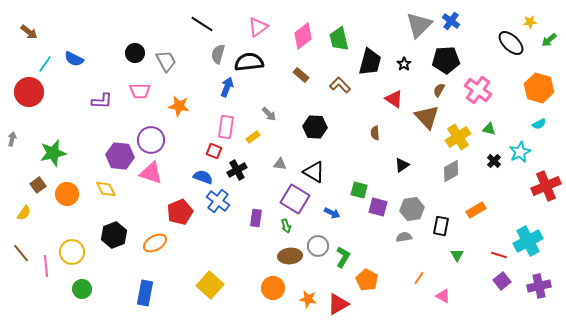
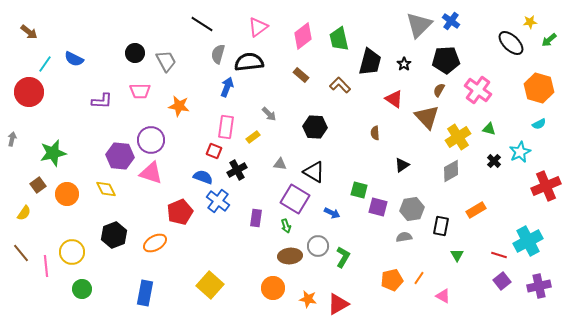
orange pentagon at (367, 280): moved 25 px right; rotated 30 degrees clockwise
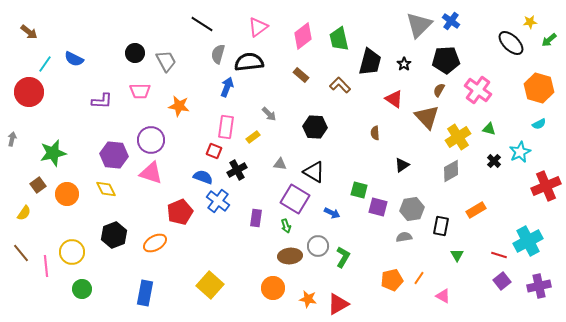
purple hexagon at (120, 156): moved 6 px left, 1 px up
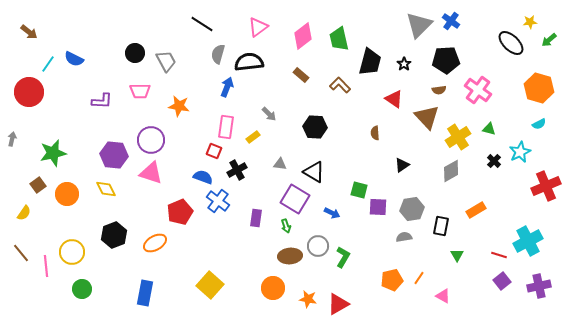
cyan line at (45, 64): moved 3 px right
brown semicircle at (439, 90): rotated 128 degrees counterclockwise
purple square at (378, 207): rotated 12 degrees counterclockwise
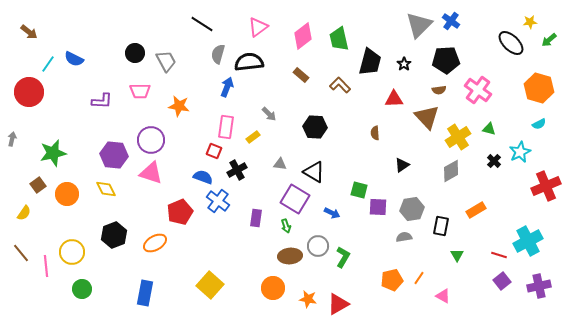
red triangle at (394, 99): rotated 36 degrees counterclockwise
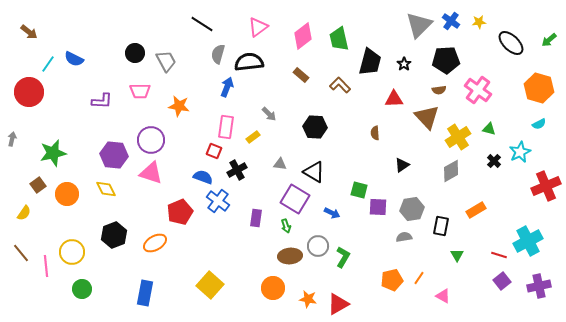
yellow star at (530, 22): moved 51 px left
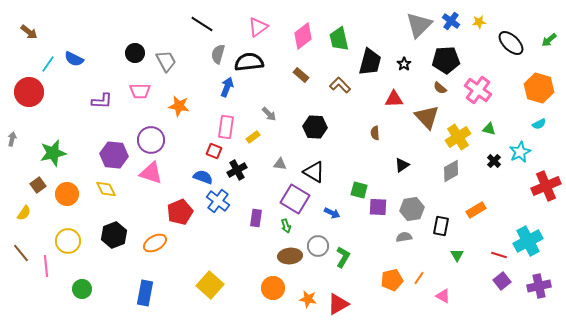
brown semicircle at (439, 90): moved 1 px right, 2 px up; rotated 48 degrees clockwise
yellow circle at (72, 252): moved 4 px left, 11 px up
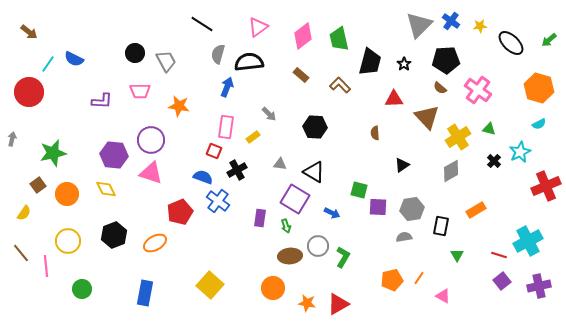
yellow star at (479, 22): moved 1 px right, 4 px down
purple rectangle at (256, 218): moved 4 px right
orange star at (308, 299): moved 1 px left, 4 px down
